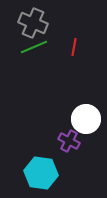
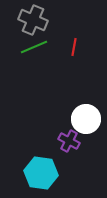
gray cross: moved 3 px up
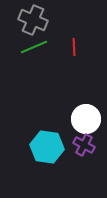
red line: rotated 12 degrees counterclockwise
purple cross: moved 15 px right, 4 px down
cyan hexagon: moved 6 px right, 26 px up
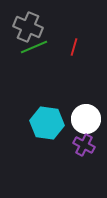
gray cross: moved 5 px left, 7 px down
red line: rotated 18 degrees clockwise
cyan hexagon: moved 24 px up
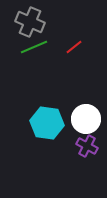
gray cross: moved 2 px right, 5 px up
red line: rotated 36 degrees clockwise
purple cross: moved 3 px right, 1 px down
